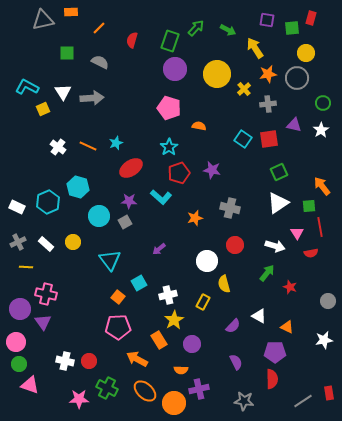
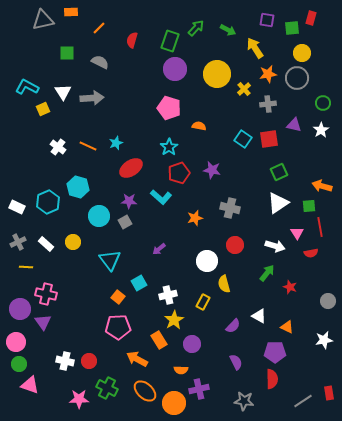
yellow circle at (306, 53): moved 4 px left
orange arrow at (322, 186): rotated 36 degrees counterclockwise
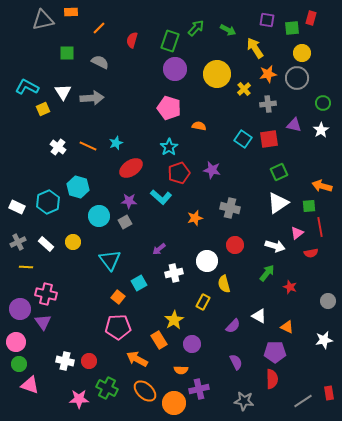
pink triangle at (297, 233): rotated 24 degrees clockwise
white cross at (168, 295): moved 6 px right, 22 px up
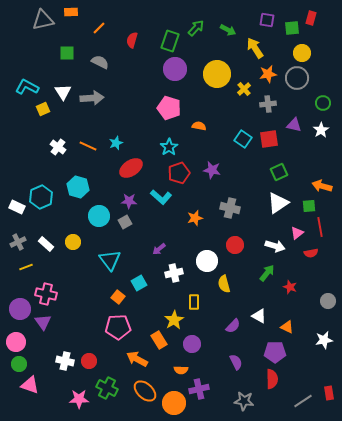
cyan hexagon at (48, 202): moved 7 px left, 5 px up
yellow line at (26, 267): rotated 24 degrees counterclockwise
yellow rectangle at (203, 302): moved 9 px left; rotated 28 degrees counterclockwise
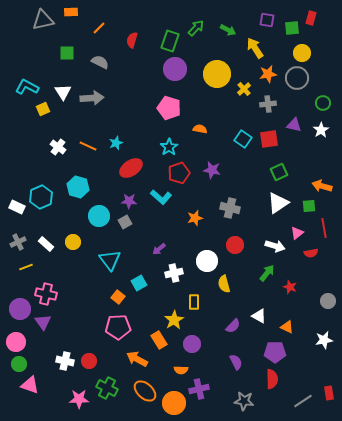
orange semicircle at (199, 126): moved 1 px right, 3 px down
red line at (320, 227): moved 4 px right, 1 px down
